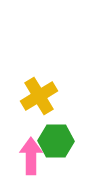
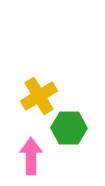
green hexagon: moved 13 px right, 13 px up
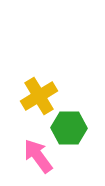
pink arrow: moved 7 px right; rotated 36 degrees counterclockwise
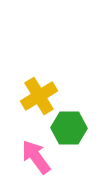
pink arrow: moved 2 px left, 1 px down
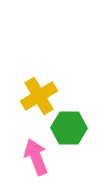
pink arrow: rotated 15 degrees clockwise
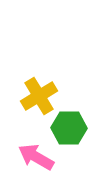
pink arrow: rotated 39 degrees counterclockwise
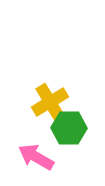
yellow cross: moved 11 px right, 6 px down
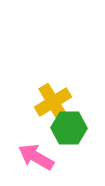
yellow cross: moved 3 px right
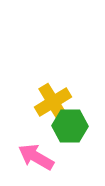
green hexagon: moved 1 px right, 2 px up
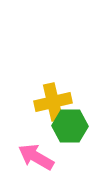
yellow cross: rotated 18 degrees clockwise
